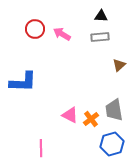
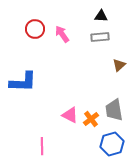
pink arrow: rotated 24 degrees clockwise
pink line: moved 1 px right, 2 px up
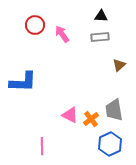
red circle: moved 4 px up
blue hexagon: moved 2 px left; rotated 10 degrees counterclockwise
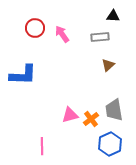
black triangle: moved 12 px right
red circle: moved 3 px down
brown triangle: moved 11 px left
blue L-shape: moved 7 px up
pink triangle: rotated 42 degrees counterclockwise
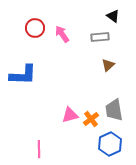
black triangle: rotated 32 degrees clockwise
pink line: moved 3 px left, 3 px down
